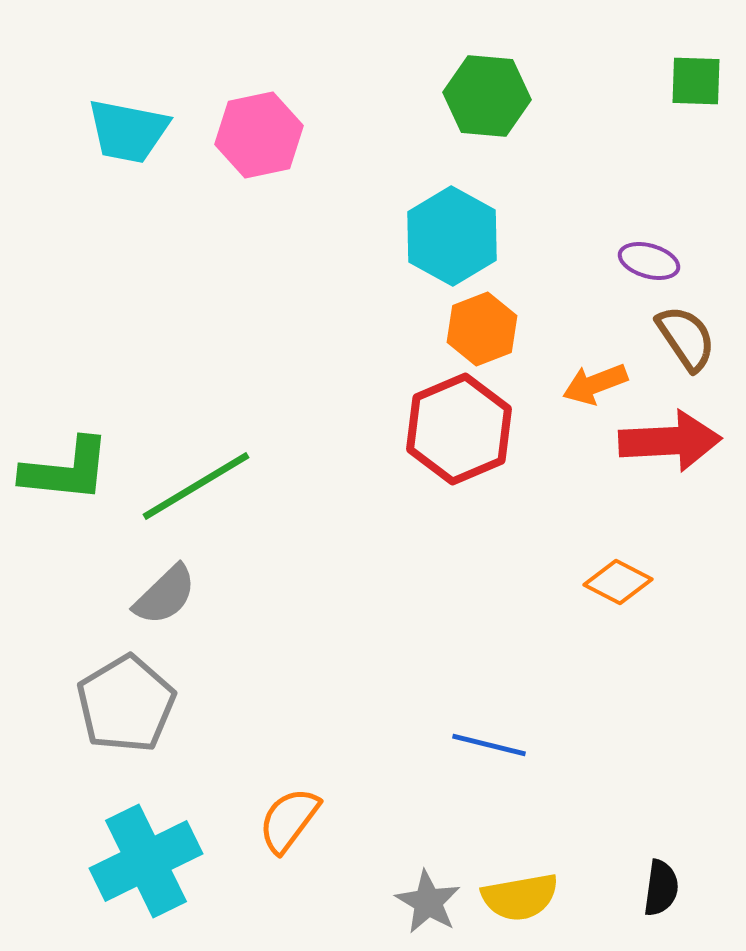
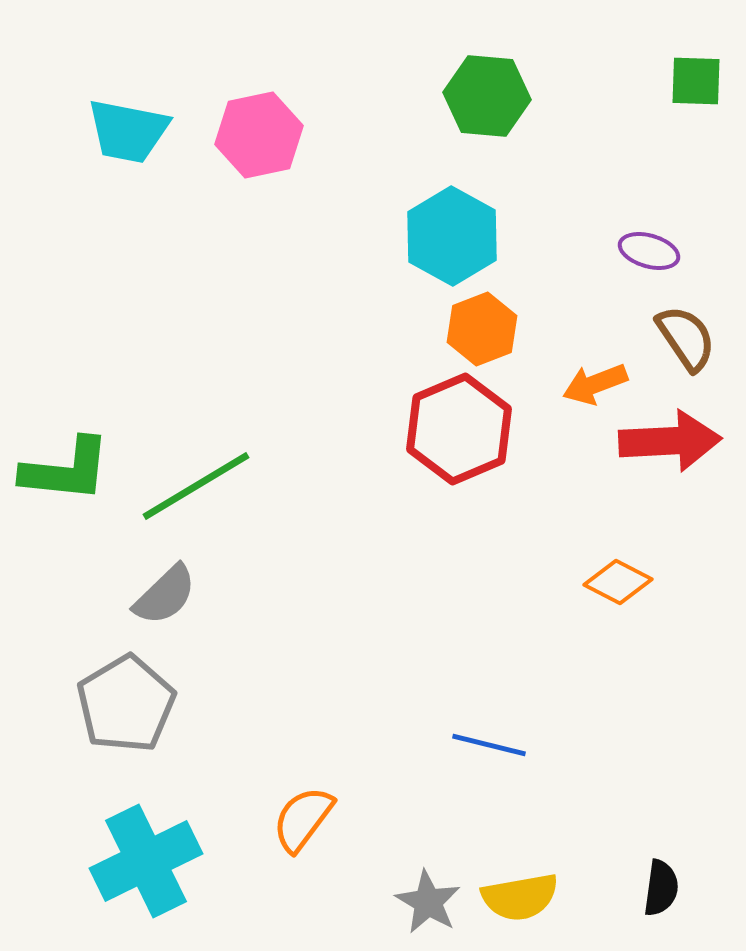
purple ellipse: moved 10 px up
orange semicircle: moved 14 px right, 1 px up
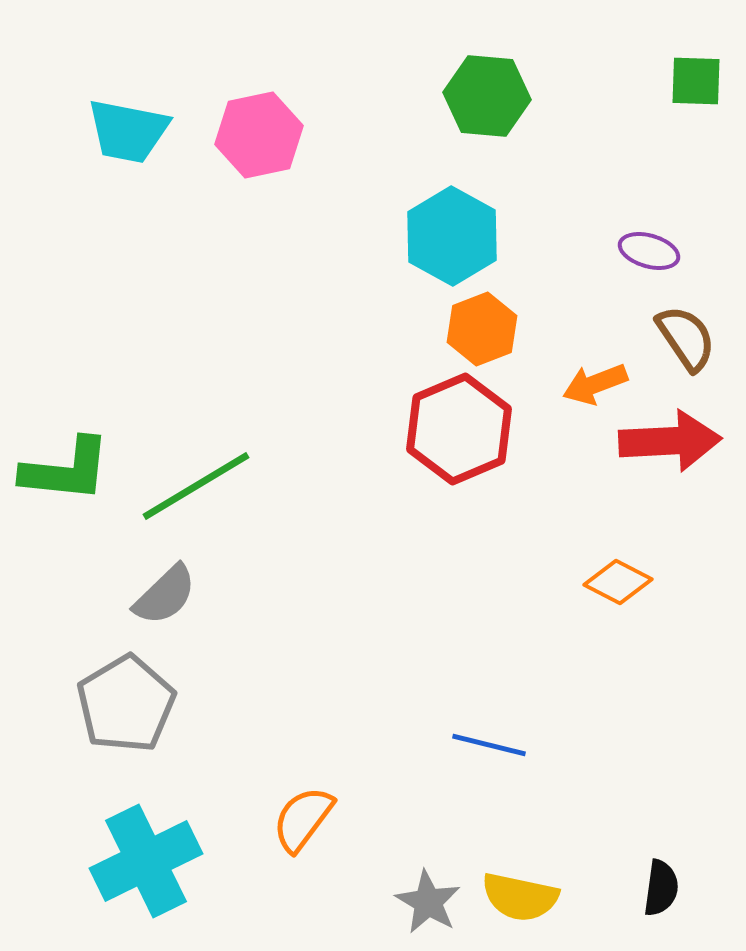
yellow semicircle: rotated 22 degrees clockwise
